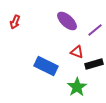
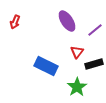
purple ellipse: rotated 15 degrees clockwise
red triangle: rotated 48 degrees clockwise
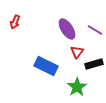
purple ellipse: moved 8 px down
purple line: rotated 70 degrees clockwise
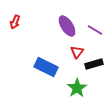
purple ellipse: moved 3 px up
blue rectangle: moved 1 px down
green star: moved 1 px down
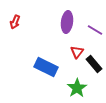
purple ellipse: moved 4 px up; rotated 40 degrees clockwise
black rectangle: rotated 66 degrees clockwise
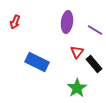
blue rectangle: moved 9 px left, 5 px up
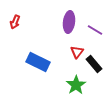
purple ellipse: moved 2 px right
blue rectangle: moved 1 px right
green star: moved 1 px left, 3 px up
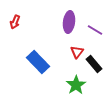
blue rectangle: rotated 20 degrees clockwise
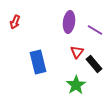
blue rectangle: rotated 30 degrees clockwise
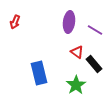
red triangle: rotated 32 degrees counterclockwise
blue rectangle: moved 1 px right, 11 px down
